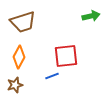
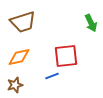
green arrow: moved 7 px down; rotated 78 degrees clockwise
orange diamond: rotated 50 degrees clockwise
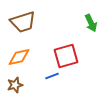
red square: rotated 10 degrees counterclockwise
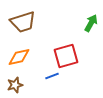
green arrow: rotated 126 degrees counterclockwise
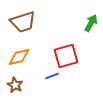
brown star: rotated 28 degrees counterclockwise
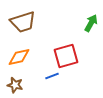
brown star: rotated 14 degrees counterclockwise
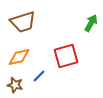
blue line: moved 13 px left; rotated 24 degrees counterclockwise
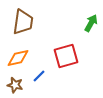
brown trapezoid: rotated 64 degrees counterclockwise
orange diamond: moved 1 px left, 1 px down
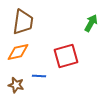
orange diamond: moved 6 px up
blue line: rotated 48 degrees clockwise
brown star: moved 1 px right
